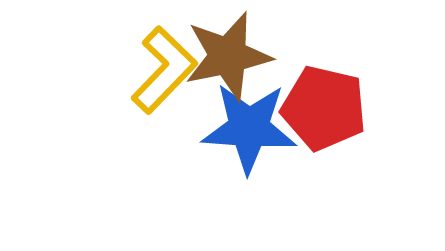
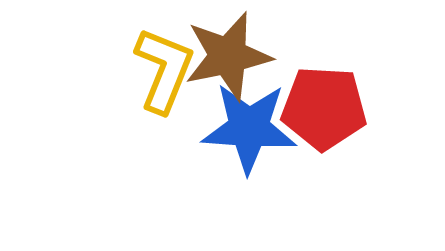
yellow L-shape: rotated 22 degrees counterclockwise
red pentagon: rotated 10 degrees counterclockwise
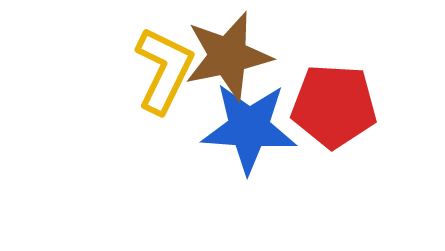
yellow L-shape: rotated 4 degrees clockwise
red pentagon: moved 10 px right, 2 px up
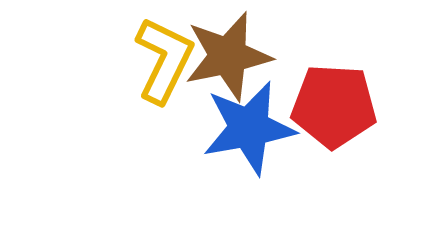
yellow L-shape: moved 10 px up
blue star: rotated 14 degrees counterclockwise
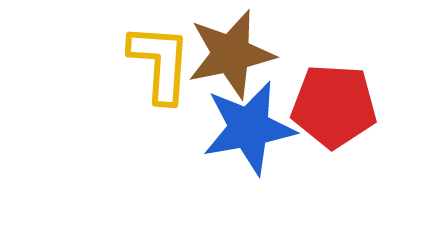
brown star: moved 3 px right, 2 px up
yellow L-shape: moved 4 px left, 3 px down; rotated 22 degrees counterclockwise
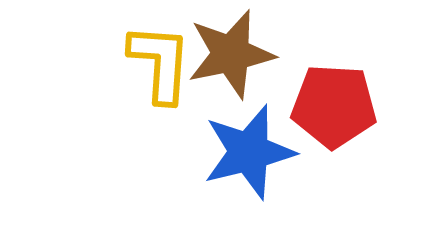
blue star: moved 24 px down; rotated 4 degrees counterclockwise
